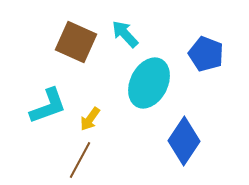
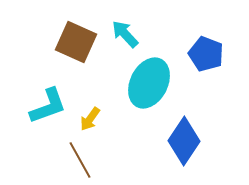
brown line: rotated 57 degrees counterclockwise
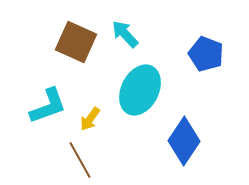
cyan ellipse: moved 9 px left, 7 px down
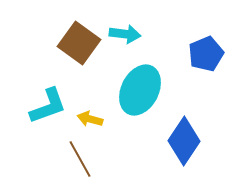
cyan arrow: rotated 140 degrees clockwise
brown square: moved 3 px right, 1 px down; rotated 12 degrees clockwise
blue pentagon: rotated 28 degrees clockwise
yellow arrow: rotated 70 degrees clockwise
brown line: moved 1 px up
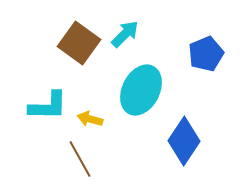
cyan arrow: rotated 52 degrees counterclockwise
cyan ellipse: moved 1 px right
cyan L-shape: rotated 21 degrees clockwise
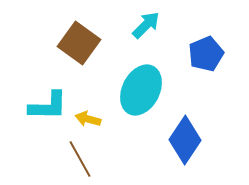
cyan arrow: moved 21 px right, 9 px up
yellow arrow: moved 2 px left
blue diamond: moved 1 px right, 1 px up
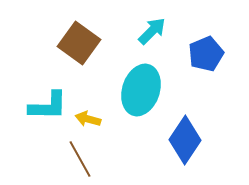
cyan arrow: moved 6 px right, 6 px down
cyan ellipse: rotated 9 degrees counterclockwise
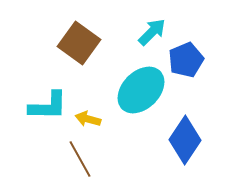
cyan arrow: moved 1 px down
blue pentagon: moved 20 px left, 6 px down
cyan ellipse: rotated 27 degrees clockwise
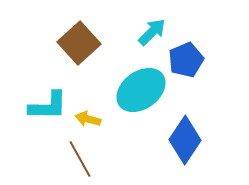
brown square: rotated 12 degrees clockwise
cyan ellipse: rotated 9 degrees clockwise
